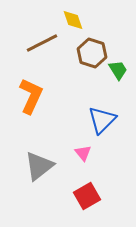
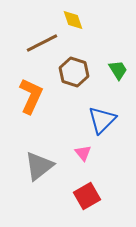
brown hexagon: moved 18 px left, 19 px down
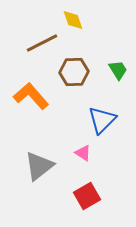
brown hexagon: rotated 20 degrees counterclockwise
orange L-shape: rotated 66 degrees counterclockwise
pink triangle: rotated 18 degrees counterclockwise
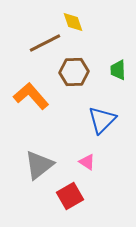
yellow diamond: moved 2 px down
brown line: moved 3 px right
green trapezoid: rotated 150 degrees counterclockwise
pink triangle: moved 4 px right, 9 px down
gray triangle: moved 1 px up
red square: moved 17 px left
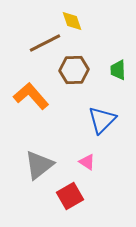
yellow diamond: moved 1 px left, 1 px up
brown hexagon: moved 2 px up
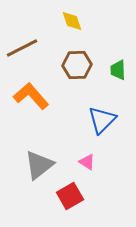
brown line: moved 23 px left, 5 px down
brown hexagon: moved 3 px right, 5 px up
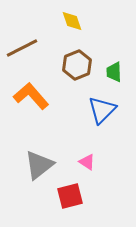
brown hexagon: rotated 20 degrees counterclockwise
green trapezoid: moved 4 px left, 2 px down
blue triangle: moved 10 px up
red square: rotated 16 degrees clockwise
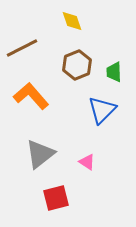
gray triangle: moved 1 px right, 11 px up
red square: moved 14 px left, 2 px down
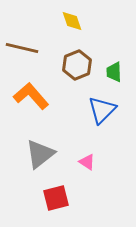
brown line: rotated 40 degrees clockwise
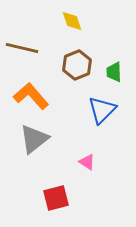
gray triangle: moved 6 px left, 15 px up
